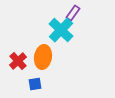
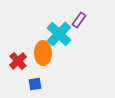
purple rectangle: moved 6 px right, 7 px down
cyan cross: moved 2 px left, 4 px down
orange ellipse: moved 4 px up; rotated 10 degrees counterclockwise
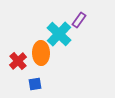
orange ellipse: moved 2 px left
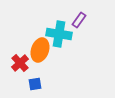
cyan cross: rotated 35 degrees counterclockwise
orange ellipse: moved 1 px left, 3 px up; rotated 20 degrees clockwise
red cross: moved 2 px right, 2 px down
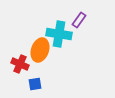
red cross: moved 1 px down; rotated 24 degrees counterclockwise
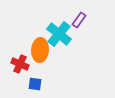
cyan cross: rotated 30 degrees clockwise
orange ellipse: rotated 15 degrees counterclockwise
blue square: rotated 16 degrees clockwise
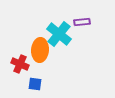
purple rectangle: moved 3 px right, 2 px down; rotated 49 degrees clockwise
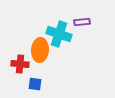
cyan cross: rotated 20 degrees counterclockwise
red cross: rotated 18 degrees counterclockwise
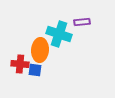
blue square: moved 14 px up
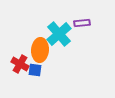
purple rectangle: moved 1 px down
cyan cross: rotated 30 degrees clockwise
red cross: rotated 24 degrees clockwise
